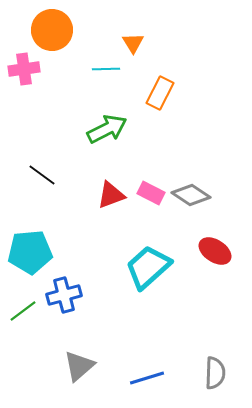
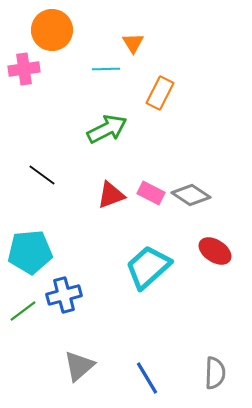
blue line: rotated 76 degrees clockwise
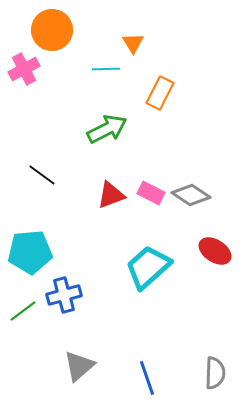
pink cross: rotated 20 degrees counterclockwise
blue line: rotated 12 degrees clockwise
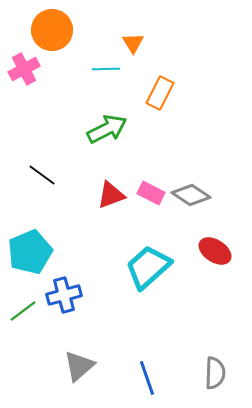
cyan pentagon: rotated 18 degrees counterclockwise
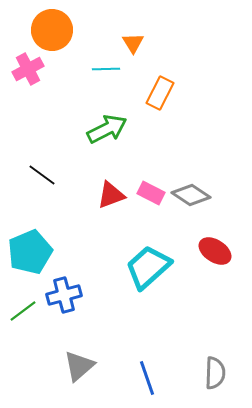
pink cross: moved 4 px right
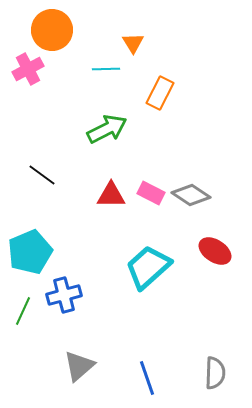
red triangle: rotated 20 degrees clockwise
green line: rotated 28 degrees counterclockwise
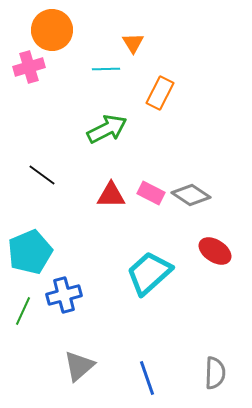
pink cross: moved 1 px right, 2 px up; rotated 12 degrees clockwise
cyan trapezoid: moved 1 px right, 6 px down
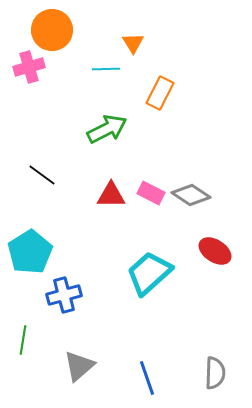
cyan pentagon: rotated 9 degrees counterclockwise
green line: moved 29 px down; rotated 16 degrees counterclockwise
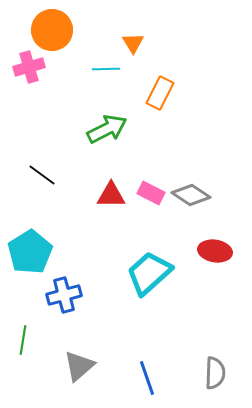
red ellipse: rotated 24 degrees counterclockwise
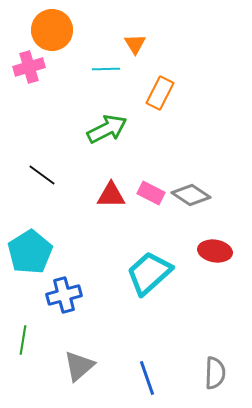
orange triangle: moved 2 px right, 1 px down
